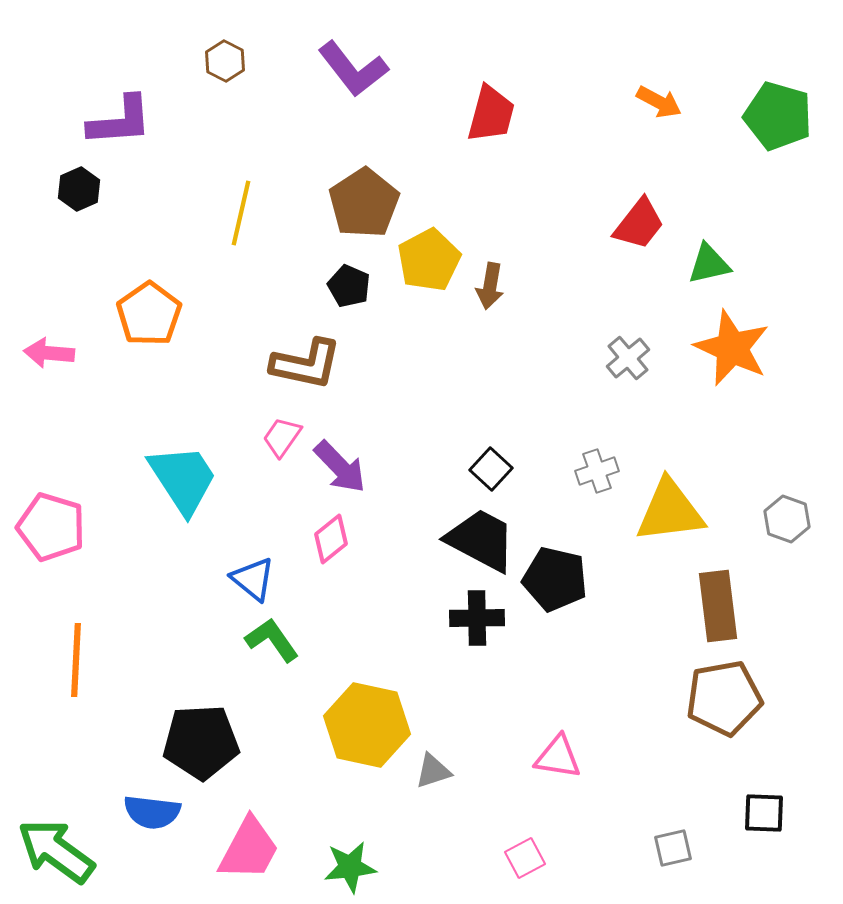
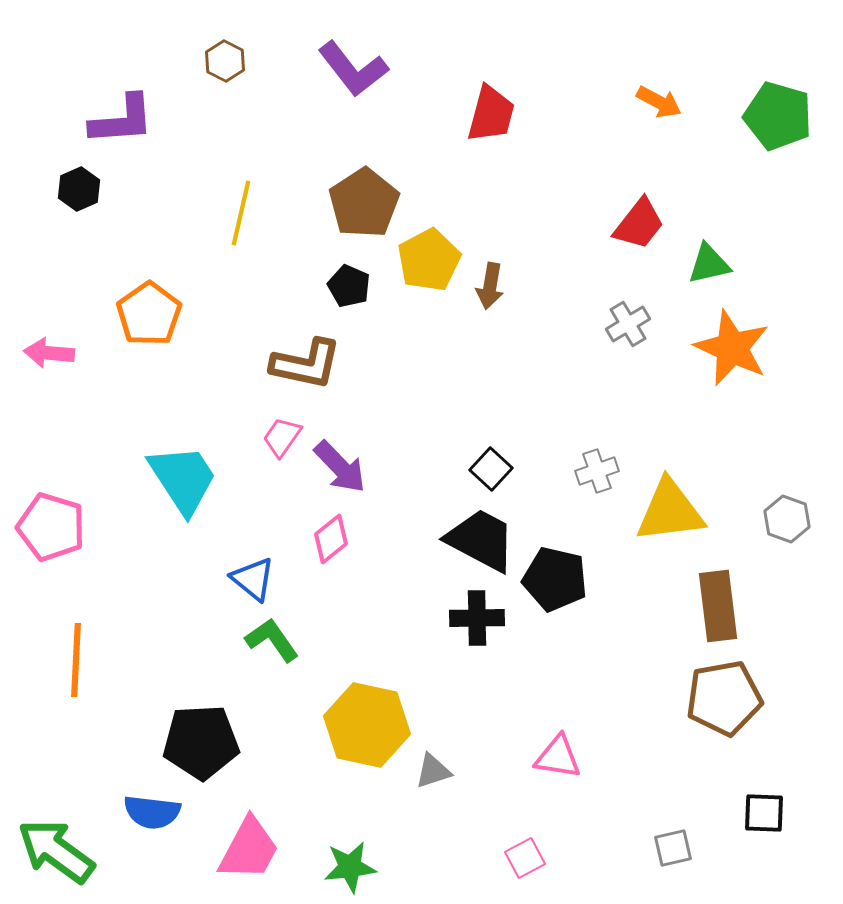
purple L-shape at (120, 121): moved 2 px right, 1 px up
gray cross at (628, 358): moved 34 px up; rotated 9 degrees clockwise
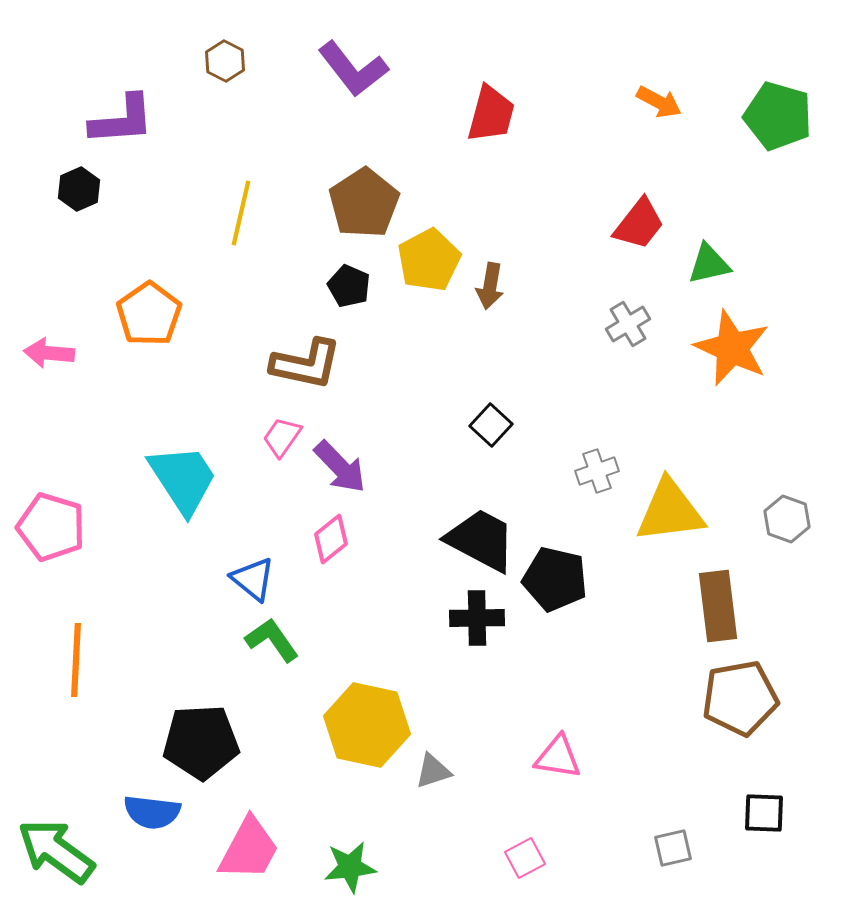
black square at (491, 469): moved 44 px up
brown pentagon at (724, 698): moved 16 px right
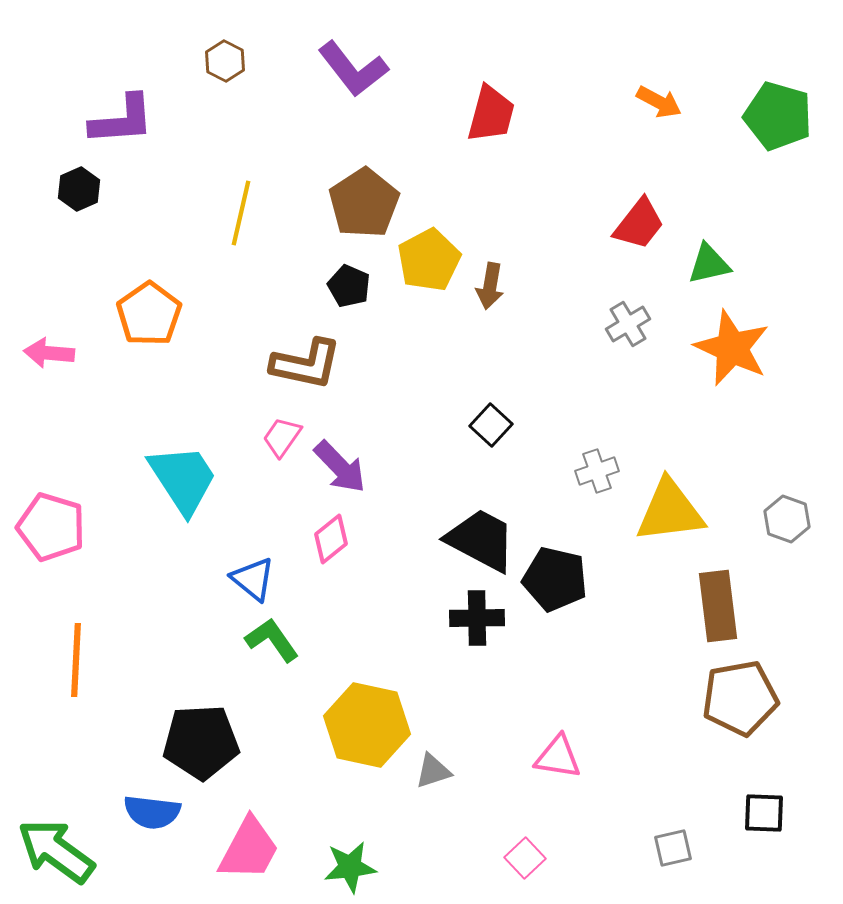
pink square at (525, 858): rotated 15 degrees counterclockwise
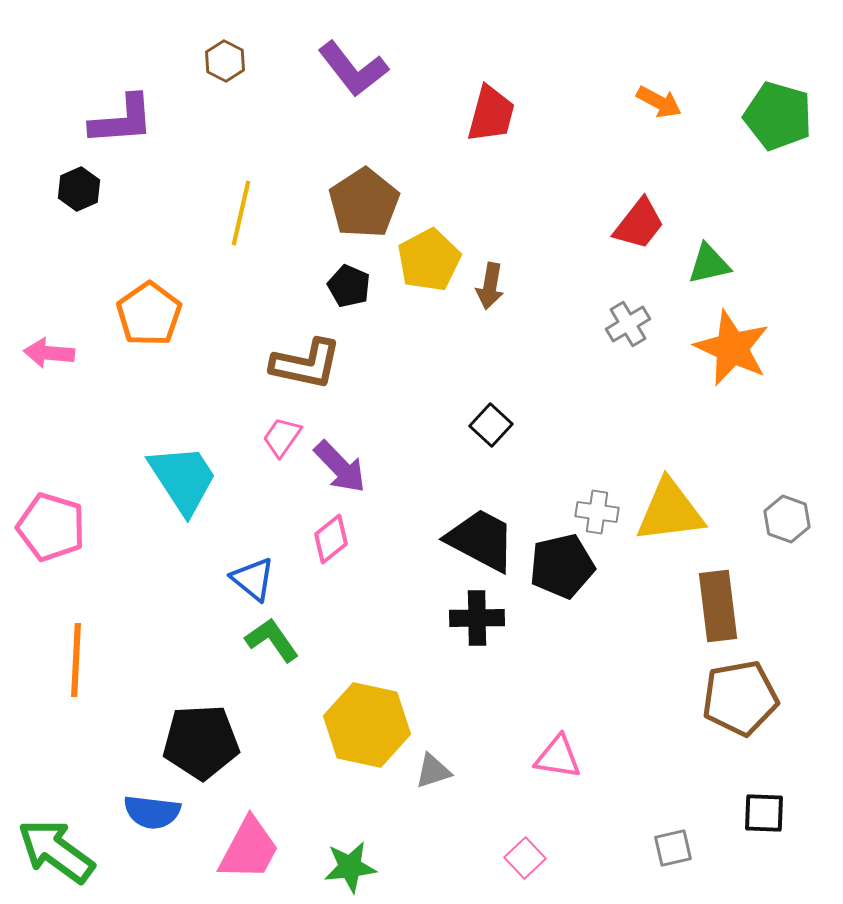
gray cross at (597, 471): moved 41 px down; rotated 27 degrees clockwise
black pentagon at (555, 579): moved 7 px right, 13 px up; rotated 26 degrees counterclockwise
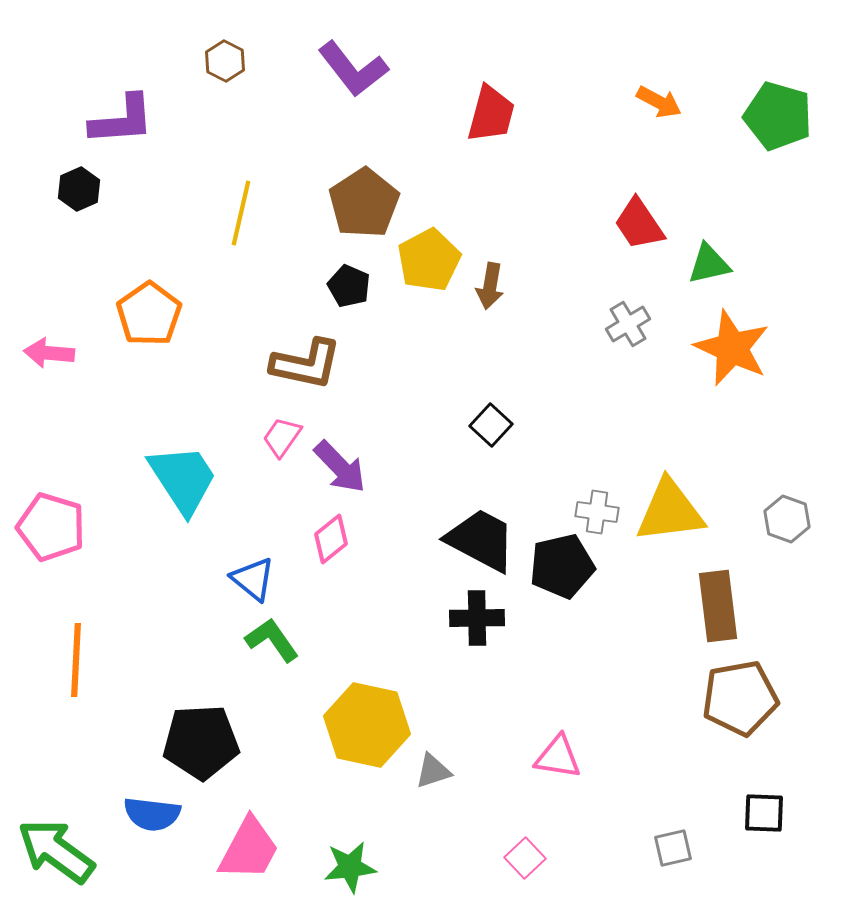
red trapezoid at (639, 224): rotated 108 degrees clockwise
blue semicircle at (152, 812): moved 2 px down
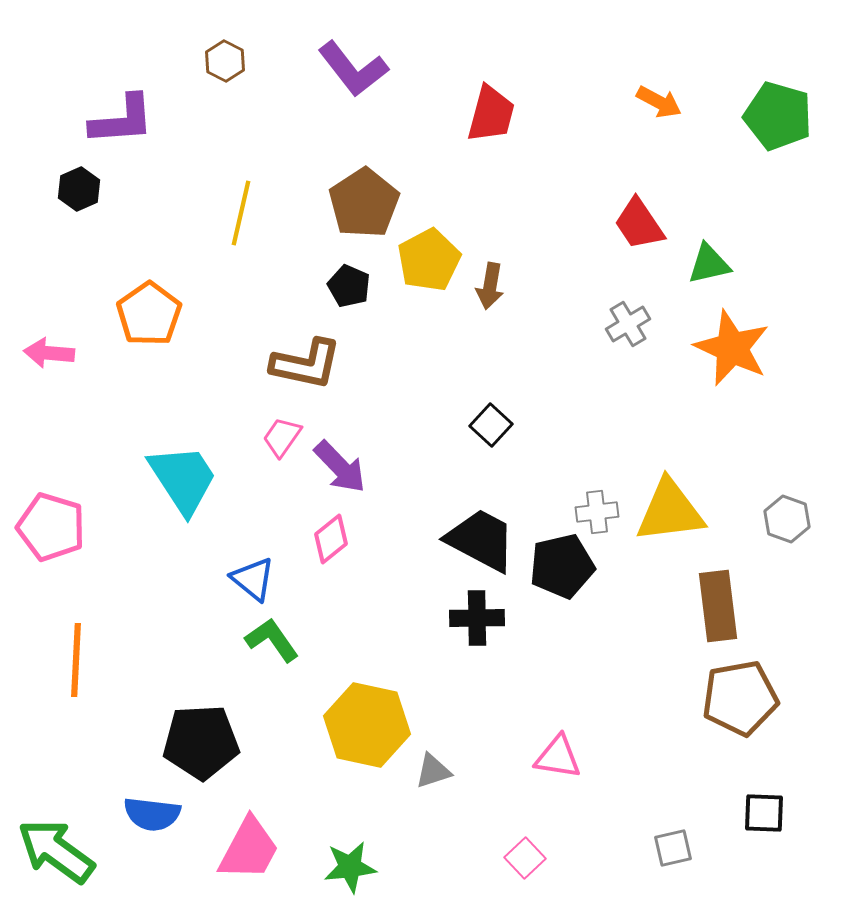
gray cross at (597, 512): rotated 15 degrees counterclockwise
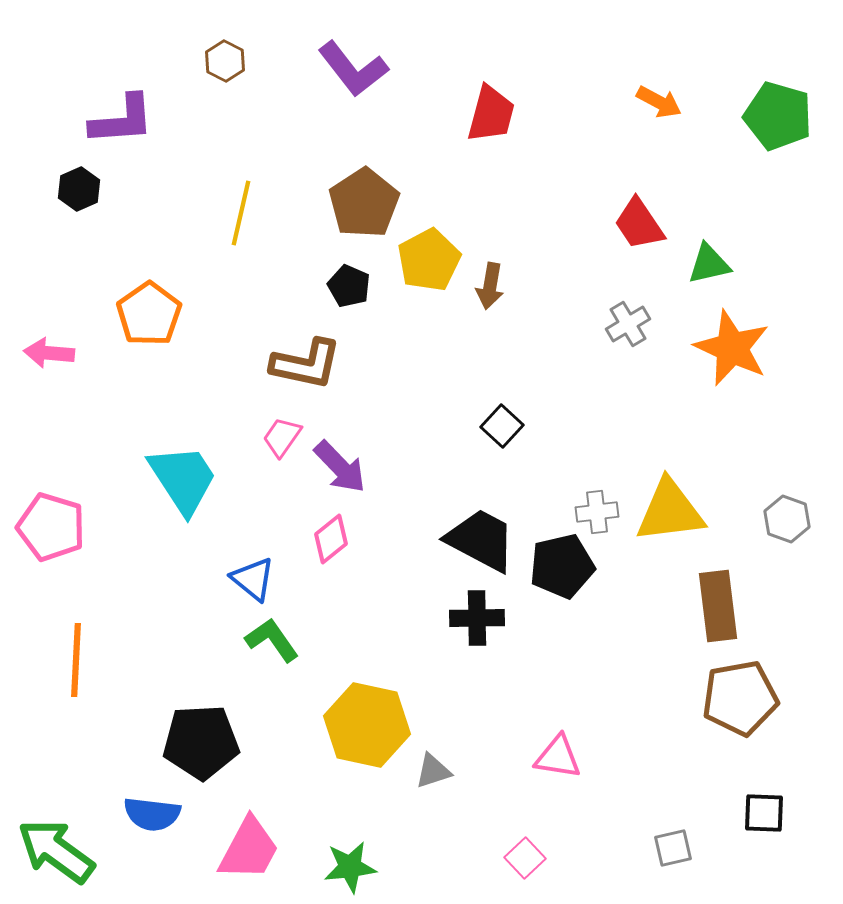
black square at (491, 425): moved 11 px right, 1 px down
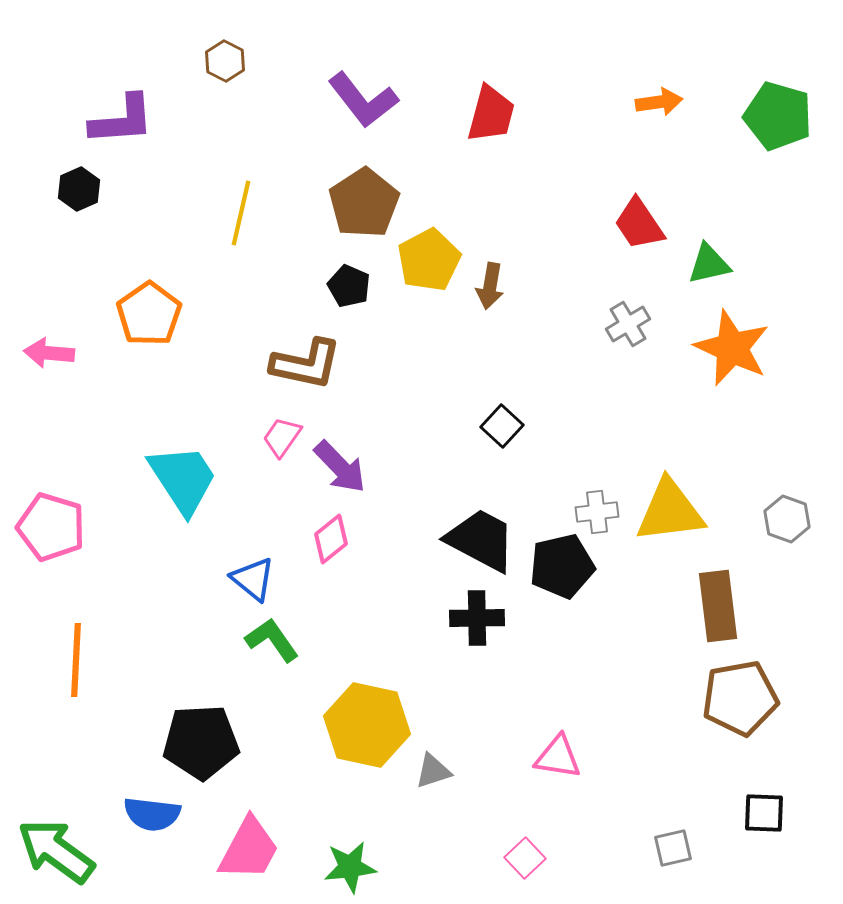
purple L-shape at (353, 69): moved 10 px right, 31 px down
orange arrow at (659, 102): rotated 36 degrees counterclockwise
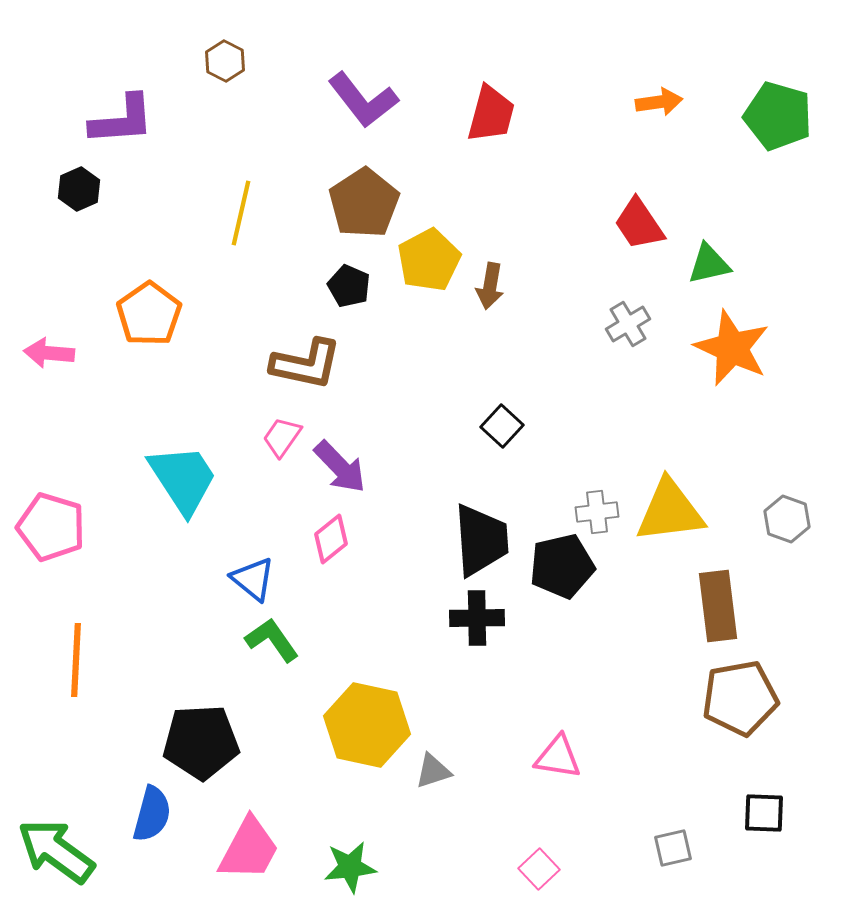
black trapezoid at (481, 540): rotated 58 degrees clockwise
blue semicircle at (152, 814): rotated 82 degrees counterclockwise
pink square at (525, 858): moved 14 px right, 11 px down
